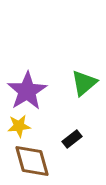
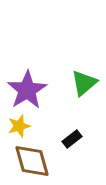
purple star: moved 1 px up
yellow star: rotated 10 degrees counterclockwise
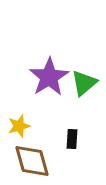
purple star: moved 22 px right, 13 px up
black rectangle: rotated 48 degrees counterclockwise
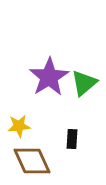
yellow star: rotated 10 degrees clockwise
brown diamond: rotated 9 degrees counterclockwise
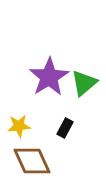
black rectangle: moved 7 px left, 11 px up; rotated 24 degrees clockwise
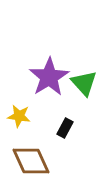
green triangle: rotated 32 degrees counterclockwise
yellow star: moved 10 px up; rotated 15 degrees clockwise
brown diamond: moved 1 px left
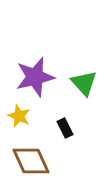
purple star: moved 14 px left; rotated 18 degrees clockwise
yellow star: rotated 15 degrees clockwise
black rectangle: rotated 54 degrees counterclockwise
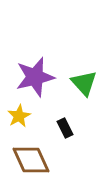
yellow star: rotated 20 degrees clockwise
brown diamond: moved 1 px up
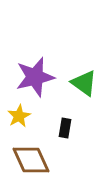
green triangle: rotated 12 degrees counterclockwise
black rectangle: rotated 36 degrees clockwise
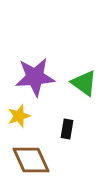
purple star: rotated 9 degrees clockwise
yellow star: rotated 10 degrees clockwise
black rectangle: moved 2 px right, 1 px down
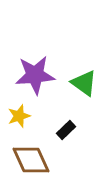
purple star: moved 2 px up
black rectangle: moved 1 px left, 1 px down; rotated 36 degrees clockwise
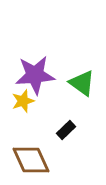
green triangle: moved 2 px left
yellow star: moved 4 px right, 15 px up
